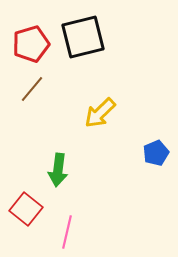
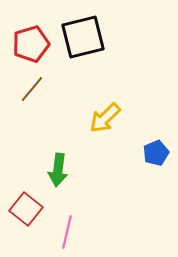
yellow arrow: moved 5 px right, 5 px down
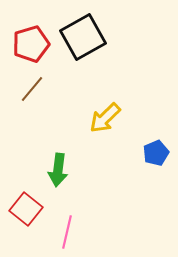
black square: rotated 15 degrees counterclockwise
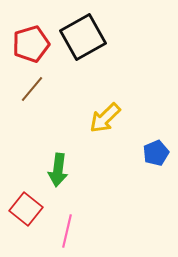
pink line: moved 1 px up
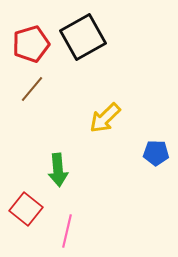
blue pentagon: rotated 25 degrees clockwise
green arrow: rotated 12 degrees counterclockwise
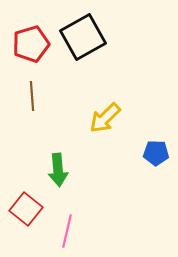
brown line: moved 7 px down; rotated 44 degrees counterclockwise
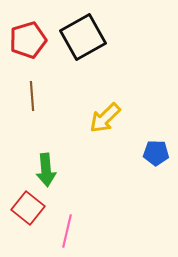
red pentagon: moved 3 px left, 4 px up
green arrow: moved 12 px left
red square: moved 2 px right, 1 px up
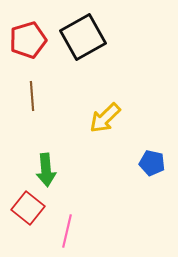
blue pentagon: moved 4 px left, 10 px down; rotated 10 degrees clockwise
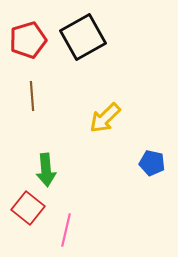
pink line: moved 1 px left, 1 px up
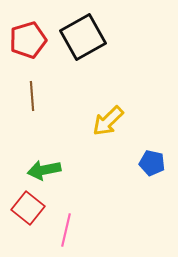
yellow arrow: moved 3 px right, 3 px down
green arrow: moved 2 px left; rotated 84 degrees clockwise
